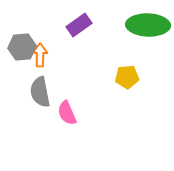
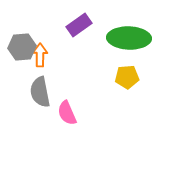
green ellipse: moved 19 px left, 13 px down
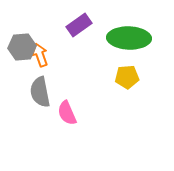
orange arrow: rotated 20 degrees counterclockwise
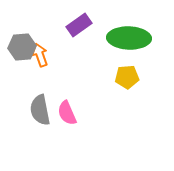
gray semicircle: moved 18 px down
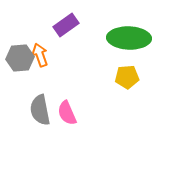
purple rectangle: moved 13 px left
gray hexagon: moved 2 px left, 11 px down
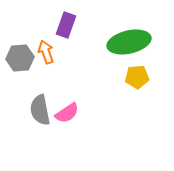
purple rectangle: rotated 35 degrees counterclockwise
green ellipse: moved 4 px down; rotated 15 degrees counterclockwise
orange arrow: moved 6 px right, 3 px up
yellow pentagon: moved 10 px right
pink semicircle: rotated 100 degrees counterclockwise
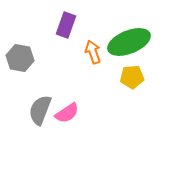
green ellipse: rotated 9 degrees counterclockwise
orange arrow: moved 47 px right
gray hexagon: rotated 16 degrees clockwise
yellow pentagon: moved 5 px left
gray semicircle: rotated 32 degrees clockwise
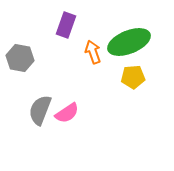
yellow pentagon: moved 1 px right
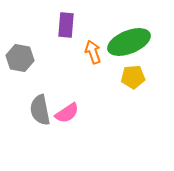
purple rectangle: rotated 15 degrees counterclockwise
gray semicircle: rotated 32 degrees counterclockwise
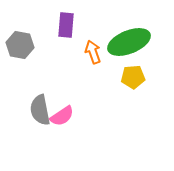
gray hexagon: moved 13 px up
pink semicircle: moved 5 px left, 3 px down
